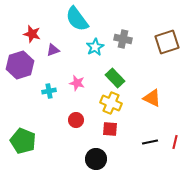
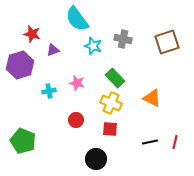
cyan star: moved 2 px left, 1 px up; rotated 24 degrees counterclockwise
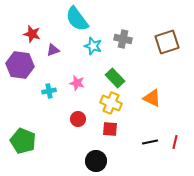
purple hexagon: rotated 24 degrees clockwise
red circle: moved 2 px right, 1 px up
black circle: moved 2 px down
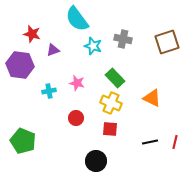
red circle: moved 2 px left, 1 px up
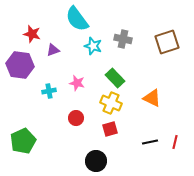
red square: rotated 21 degrees counterclockwise
green pentagon: rotated 25 degrees clockwise
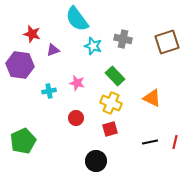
green rectangle: moved 2 px up
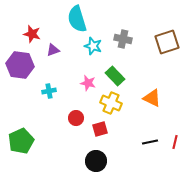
cyan semicircle: rotated 20 degrees clockwise
pink star: moved 11 px right
red square: moved 10 px left
green pentagon: moved 2 px left
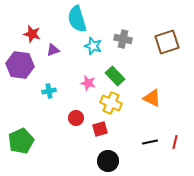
black circle: moved 12 px right
